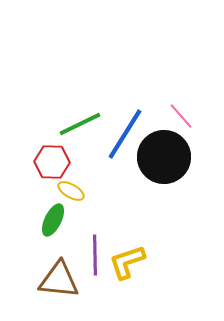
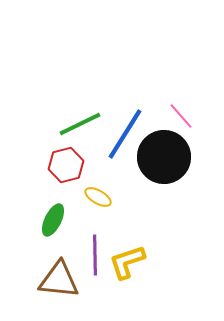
red hexagon: moved 14 px right, 3 px down; rotated 16 degrees counterclockwise
yellow ellipse: moved 27 px right, 6 px down
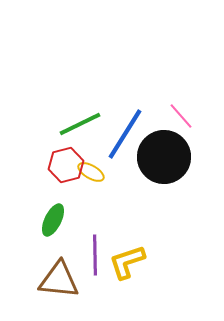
yellow ellipse: moved 7 px left, 25 px up
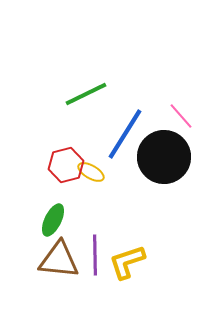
green line: moved 6 px right, 30 px up
brown triangle: moved 20 px up
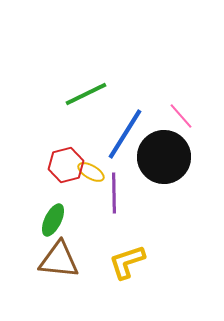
purple line: moved 19 px right, 62 px up
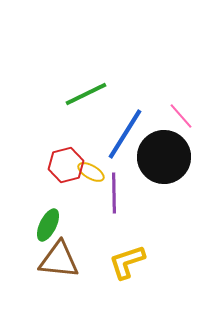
green ellipse: moved 5 px left, 5 px down
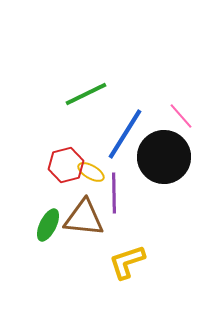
brown triangle: moved 25 px right, 42 px up
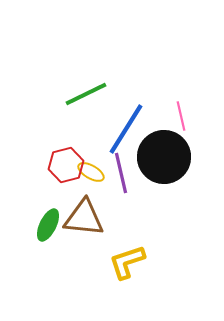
pink line: rotated 28 degrees clockwise
blue line: moved 1 px right, 5 px up
purple line: moved 7 px right, 20 px up; rotated 12 degrees counterclockwise
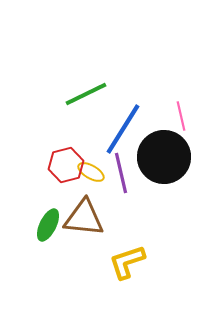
blue line: moved 3 px left
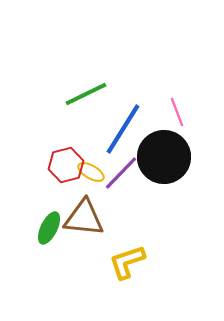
pink line: moved 4 px left, 4 px up; rotated 8 degrees counterclockwise
purple line: rotated 57 degrees clockwise
green ellipse: moved 1 px right, 3 px down
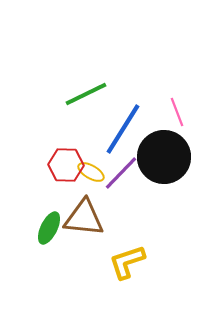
red hexagon: rotated 16 degrees clockwise
